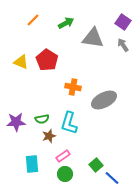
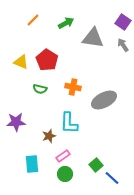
green semicircle: moved 2 px left, 30 px up; rotated 24 degrees clockwise
cyan L-shape: rotated 15 degrees counterclockwise
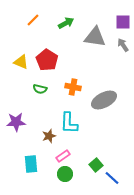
purple square: rotated 35 degrees counterclockwise
gray triangle: moved 2 px right, 1 px up
cyan rectangle: moved 1 px left
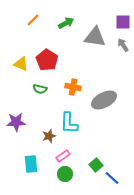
yellow triangle: moved 2 px down
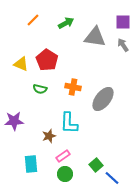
gray ellipse: moved 1 px left, 1 px up; rotated 25 degrees counterclockwise
purple star: moved 2 px left, 1 px up
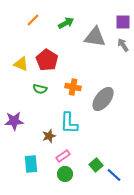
blue line: moved 2 px right, 3 px up
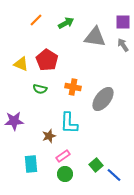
orange line: moved 3 px right
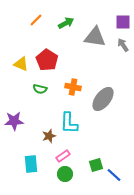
green square: rotated 24 degrees clockwise
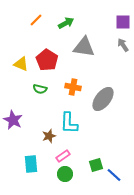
gray triangle: moved 11 px left, 10 px down
purple star: moved 1 px left, 1 px up; rotated 30 degrees clockwise
